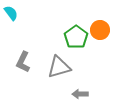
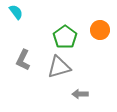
cyan semicircle: moved 5 px right, 1 px up
green pentagon: moved 11 px left
gray L-shape: moved 2 px up
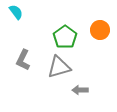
gray arrow: moved 4 px up
